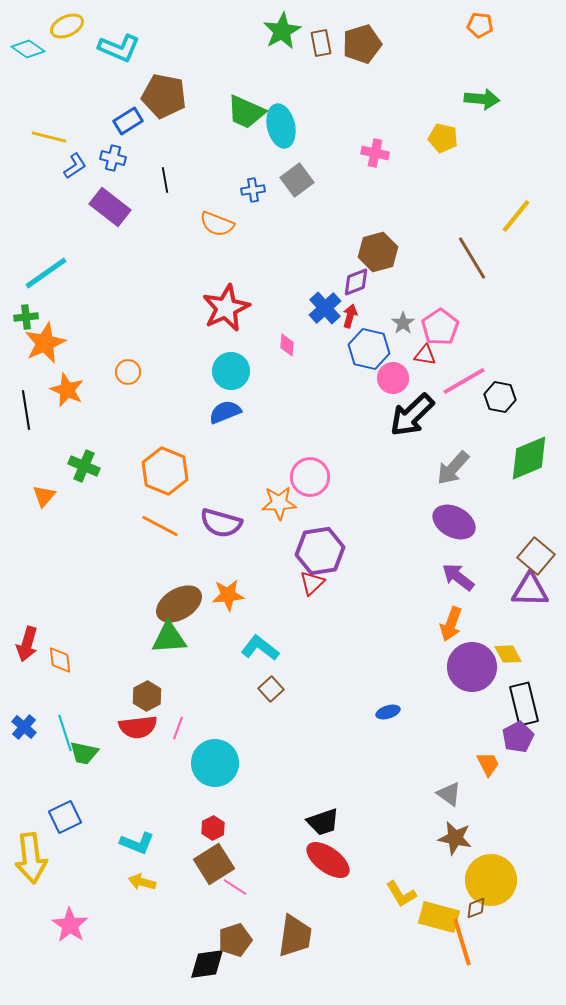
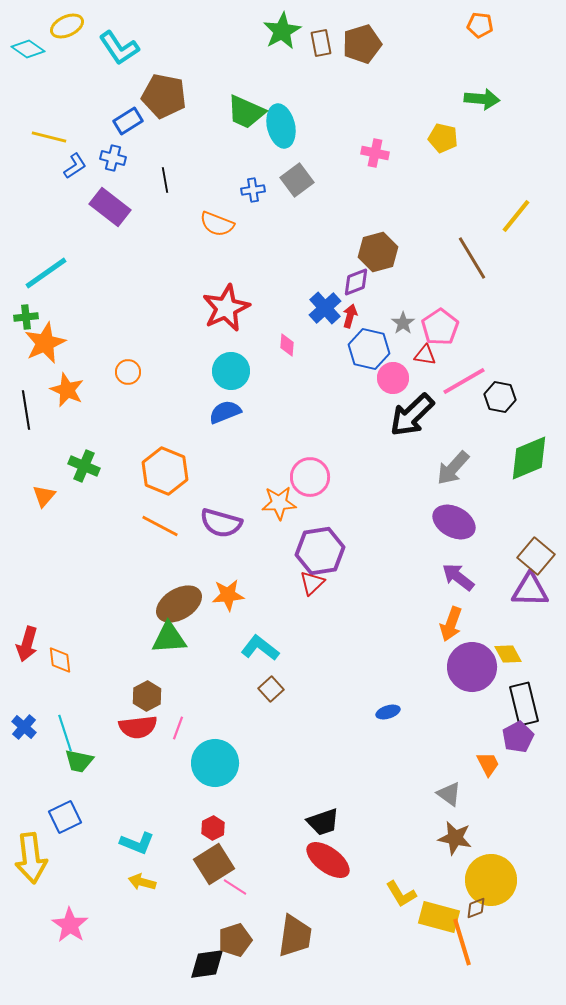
cyan L-shape at (119, 48): rotated 33 degrees clockwise
green trapezoid at (84, 753): moved 5 px left, 8 px down
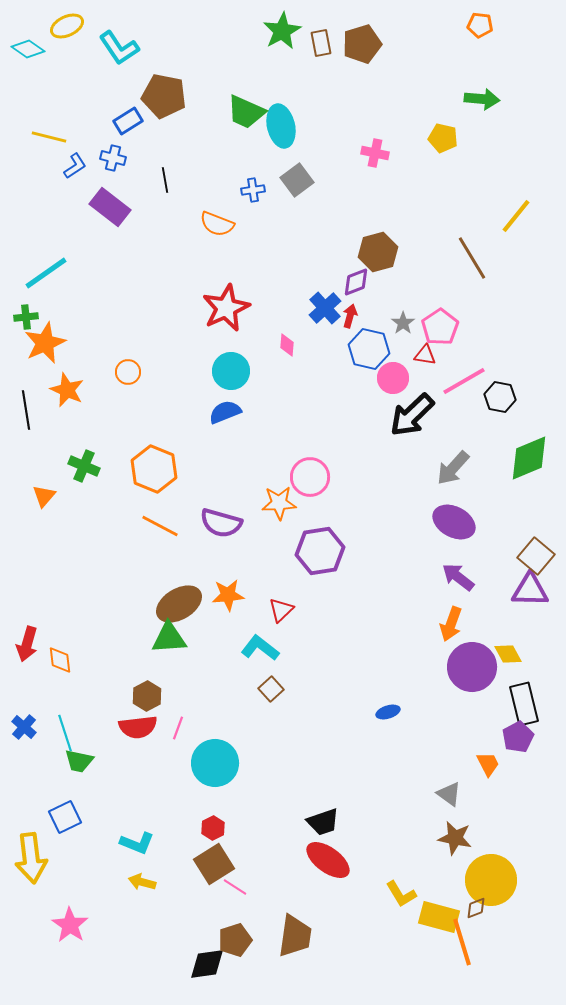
orange hexagon at (165, 471): moved 11 px left, 2 px up
red triangle at (312, 583): moved 31 px left, 27 px down
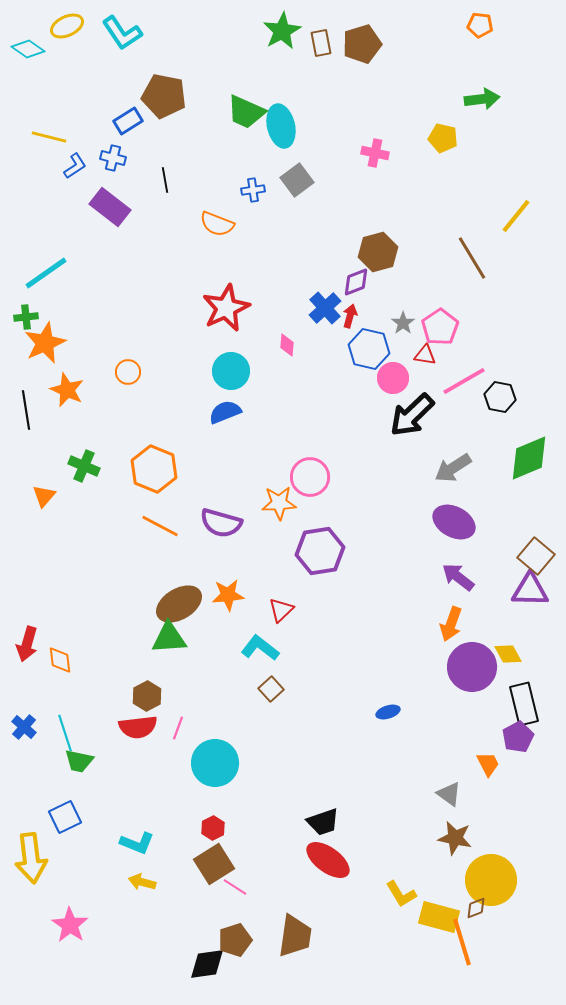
cyan L-shape at (119, 48): moved 3 px right, 15 px up
green arrow at (482, 99): rotated 12 degrees counterclockwise
gray arrow at (453, 468): rotated 15 degrees clockwise
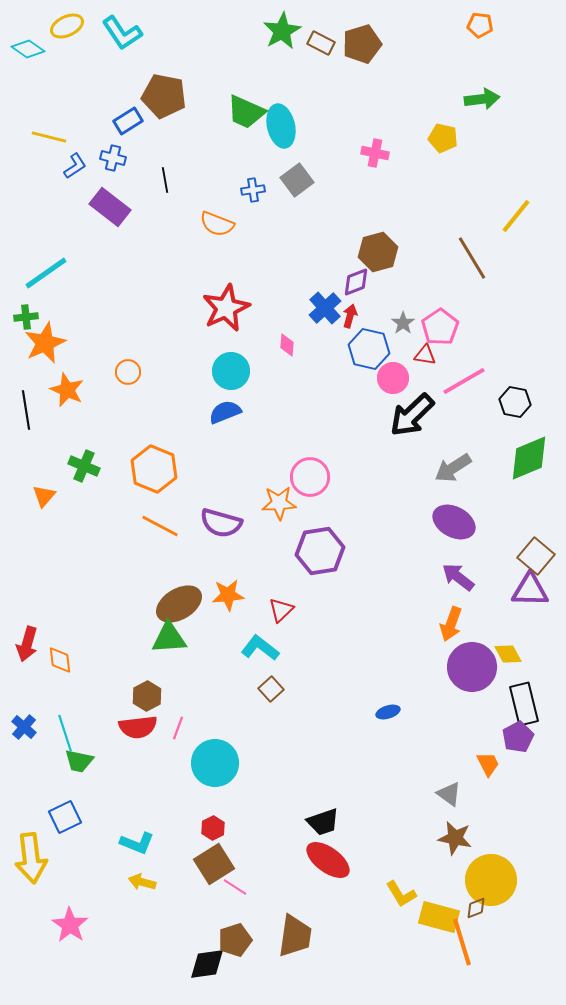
brown rectangle at (321, 43): rotated 52 degrees counterclockwise
black hexagon at (500, 397): moved 15 px right, 5 px down
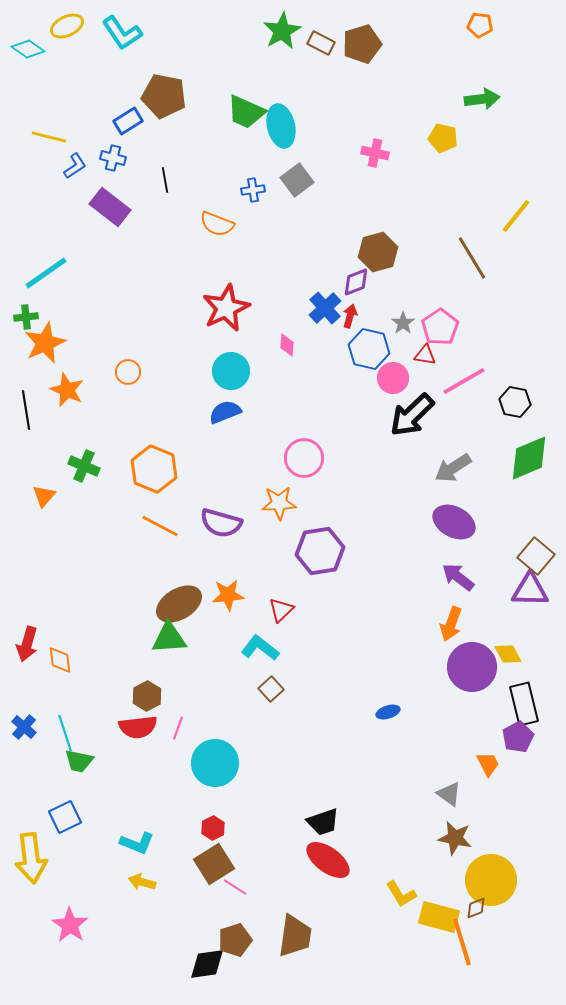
pink circle at (310, 477): moved 6 px left, 19 px up
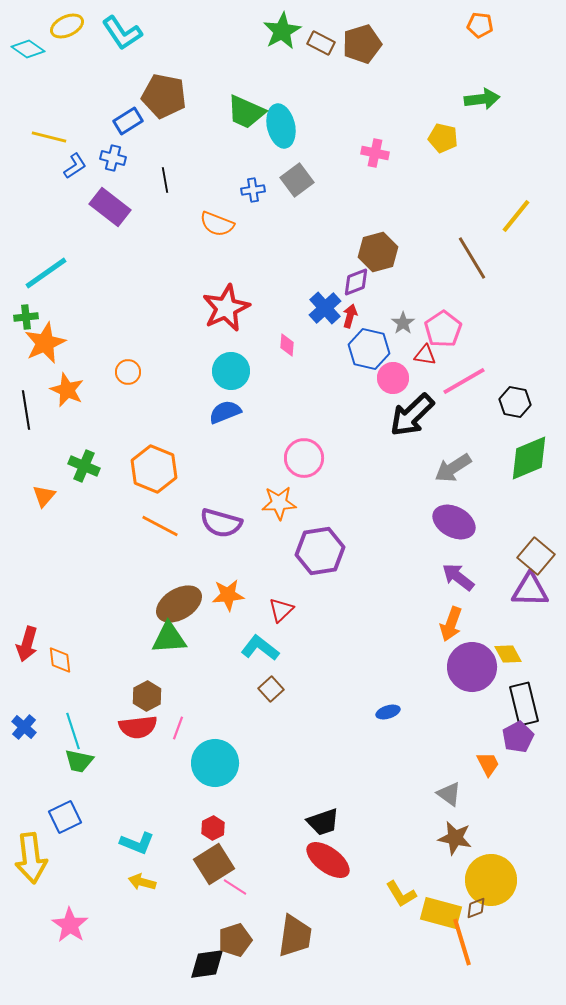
pink pentagon at (440, 327): moved 3 px right, 2 px down
cyan line at (65, 733): moved 8 px right, 2 px up
yellow rectangle at (439, 917): moved 2 px right, 4 px up
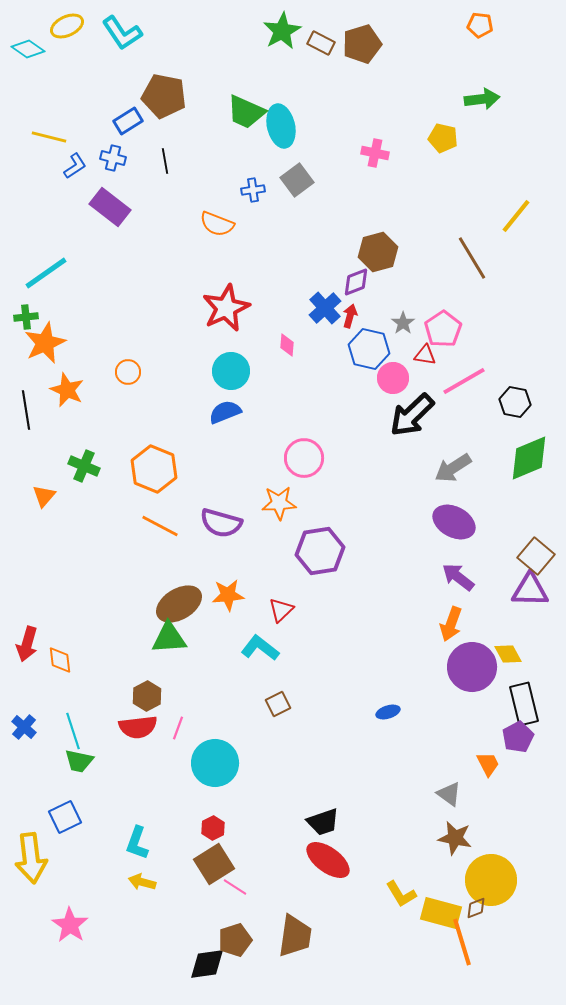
black line at (165, 180): moved 19 px up
brown square at (271, 689): moved 7 px right, 15 px down; rotated 15 degrees clockwise
cyan L-shape at (137, 843): rotated 88 degrees clockwise
